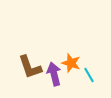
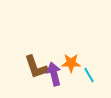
orange star: rotated 18 degrees counterclockwise
brown L-shape: moved 6 px right
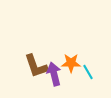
brown L-shape: moved 1 px up
cyan line: moved 1 px left, 3 px up
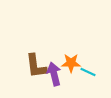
brown L-shape: rotated 12 degrees clockwise
cyan line: rotated 35 degrees counterclockwise
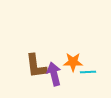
orange star: moved 2 px right, 1 px up
cyan line: rotated 28 degrees counterclockwise
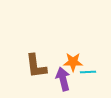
purple arrow: moved 9 px right, 5 px down
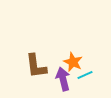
orange star: rotated 24 degrees clockwise
cyan line: moved 3 px left, 3 px down; rotated 21 degrees counterclockwise
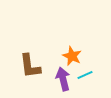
orange star: moved 1 px left, 6 px up
brown L-shape: moved 6 px left
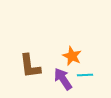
cyan line: rotated 21 degrees clockwise
purple arrow: rotated 20 degrees counterclockwise
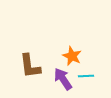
cyan line: moved 1 px right, 1 px down
